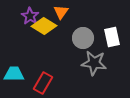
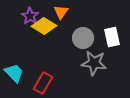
cyan trapezoid: moved 1 px up; rotated 45 degrees clockwise
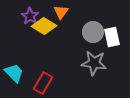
gray circle: moved 10 px right, 6 px up
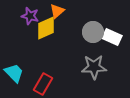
orange triangle: moved 4 px left, 1 px up; rotated 14 degrees clockwise
purple star: rotated 18 degrees counterclockwise
yellow diamond: moved 2 px right, 2 px down; rotated 55 degrees counterclockwise
white rectangle: rotated 54 degrees counterclockwise
gray star: moved 4 px down; rotated 10 degrees counterclockwise
red rectangle: moved 1 px down
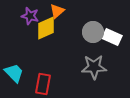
red rectangle: rotated 20 degrees counterclockwise
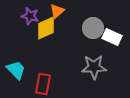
gray circle: moved 4 px up
cyan trapezoid: moved 2 px right, 3 px up
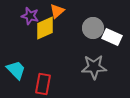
yellow diamond: moved 1 px left
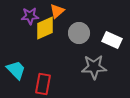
purple star: rotated 18 degrees counterclockwise
gray circle: moved 14 px left, 5 px down
white rectangle: moved 3 px down
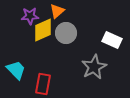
yellow diamond: moved 2 px left, 2 px down
gray circle: moved 13 px left
gray star: rotated 25 degrees counterclockwise
